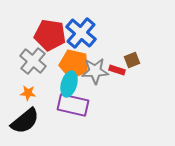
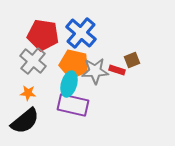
red pentagon: moved 7 px left
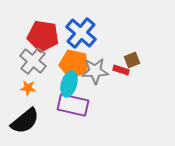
red pentagon: moved 1 px down
red rectangle: moved 4 px right
orange star: moved 5 px up
